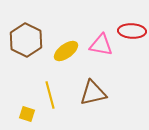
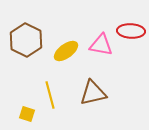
red ellipse: moved 1 px left
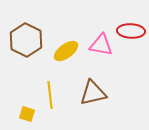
yellow line: rotated 8 degrees clockwise
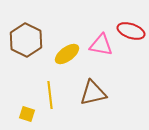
red ellipse: rotated 16 degrees clockwise
yellow ellipse: moved 1 px right, 3 px down
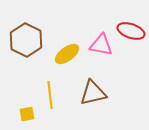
yellow square: rotated 28 degrees counterclockwise
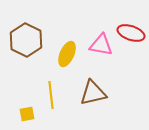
red ellipse: moved 2 px down
yellow ellipse: rotated 30 degrees counterclockwise
yellow line: moved 1 px right
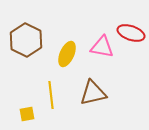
pink triangle: moved 1 px right, 2 px down
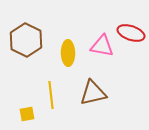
pink triangle: moved 1 px up
yellow ellipse: moved 1 px right, 1 px up; rotated 25 degrees counterclockwise
